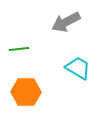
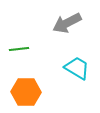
gray arrow: moved 1 px right, 1 px down
cyan trapezoid: moved 1 px left
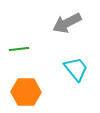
cyan trapezoid: moved 1 px left, 1 px down; rotated 20 degrees clockwise
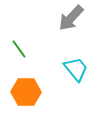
gray arrow: moved 4 px right, 5 px up; rotated 20 degrees counterclockwise
green line: rotated 60 degrees clockwise
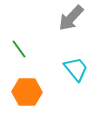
orange hexagon: moved 1 px right
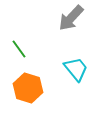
orange hexagon: moved 1 px right, 4 px up; rotated 16 degrees clockwise
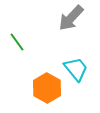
green line: moved 2 px left, 7 px up
orange hexagon: moved 19 px right; rotated 12 degrees clockwise
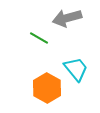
gray arrow: moved 4 px left; rotated 32 degrees clockwise
green line: moved 22 px right, 4 px up; rotated 24 degrees counterclockwise
